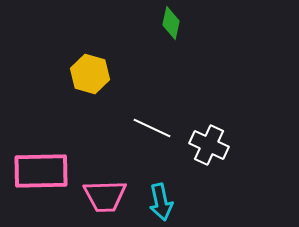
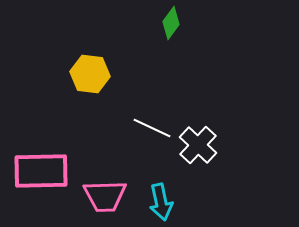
green diamond: rotated 24 degrees clockwise
yellow hexagon: rotated 9 degrees counterclockwise
white cross: moved 11 px left; rotated 18 degrees clockwise
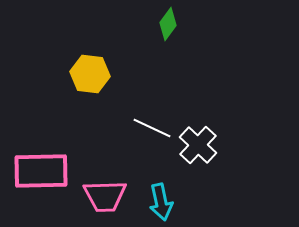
green diamond: moved 3 px left, 1 px down
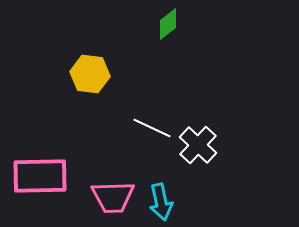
green diamond: rotated 16 degrees clockwise
pink rectangle: moved 1 px left, 5 px down
pink trapezoid: moved 8 px right, 1 px down
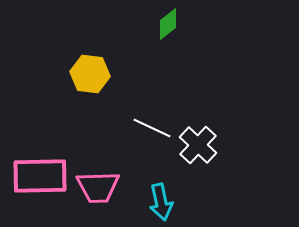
pink trapezoid: moved 15 px left, 10 px up
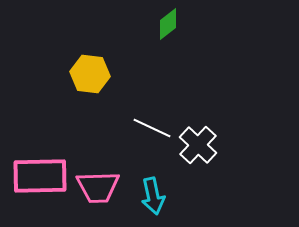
cyan arrow: moved 8 px left, 6 px up
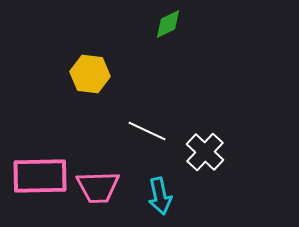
green diamond: rotated 12 degrees clockwise
white line: moved 5 px left, 3 px down
white cross: moved 7 px right, 7 px down
cyan arrow: moved 7 px right
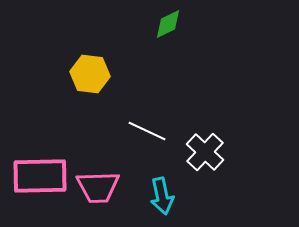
cyan arrow: moved 2 px right
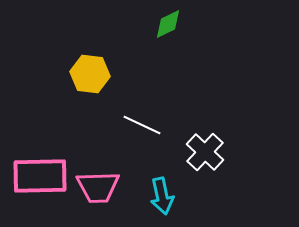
white line: moved 5 px left, 6 px up
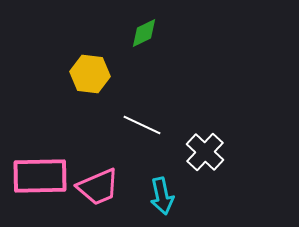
green diamond: moved 24 px left, 9 px down
pink trapezoid: rotated 21 degrees counterclockwise
